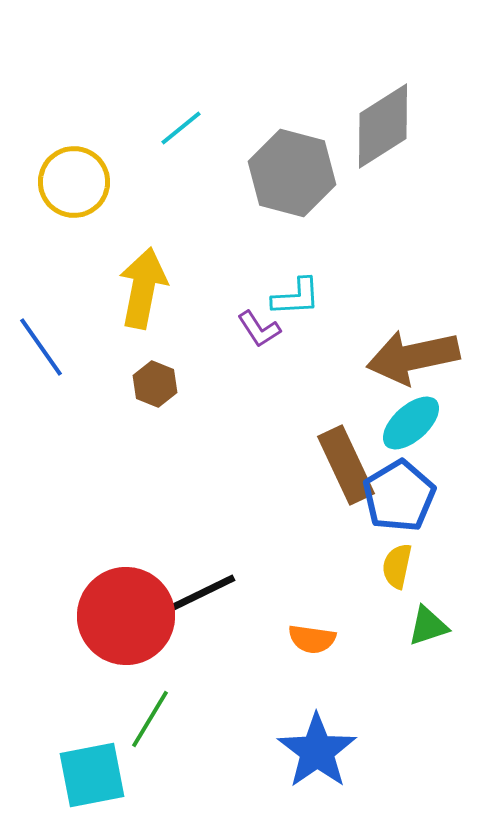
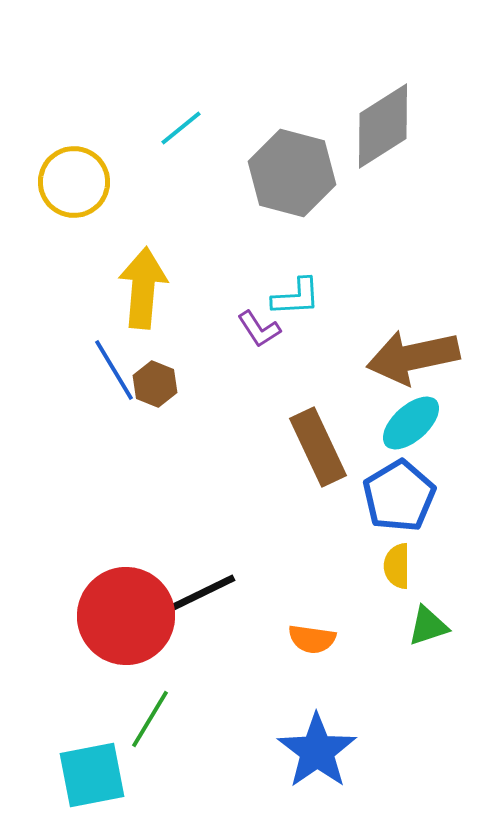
yellow arrow: rotated 6 degrees counterclockwise
blue line: moved 73 px right, 23 px down; rotated 4 degrees clockwise
brown rectangle: moved 28 px left, 18 px up
yellow semicircle: rotated 12 degrees counterclockwise
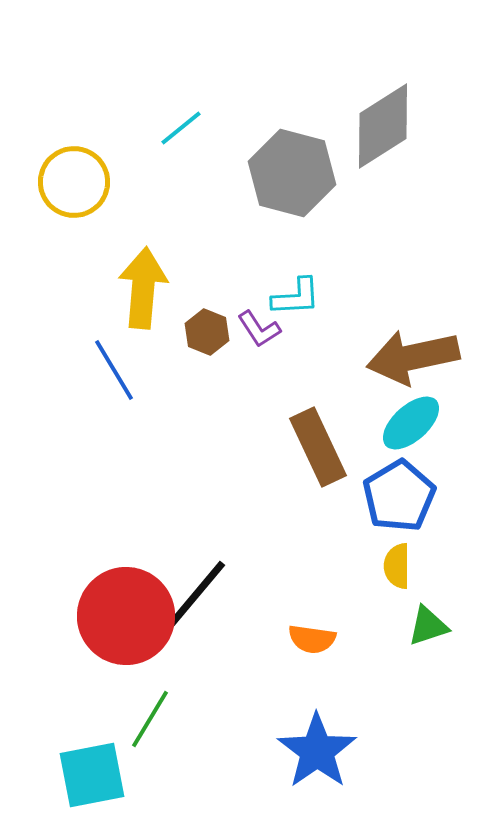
brown hexagon: moved 52 px right, 52 px up
black line: rotated 24 degrees counterclockwise
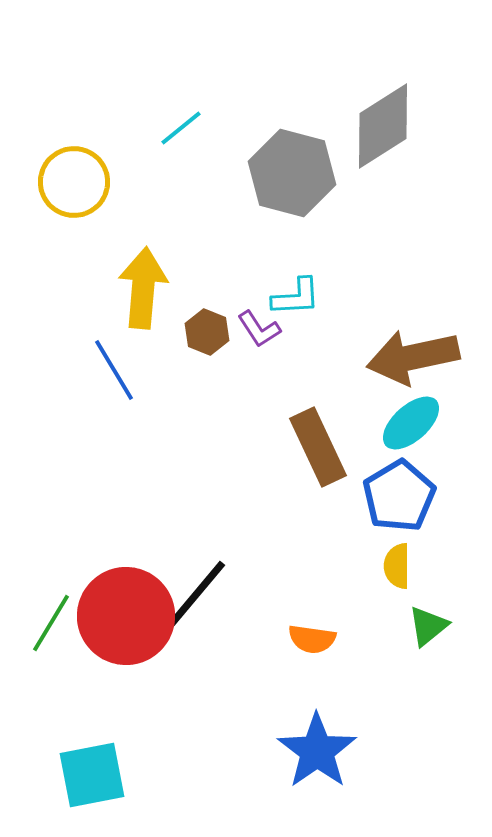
green triangle: rotated 21 degrees counterclockwise
green line: moved 99 px left, 96 px up
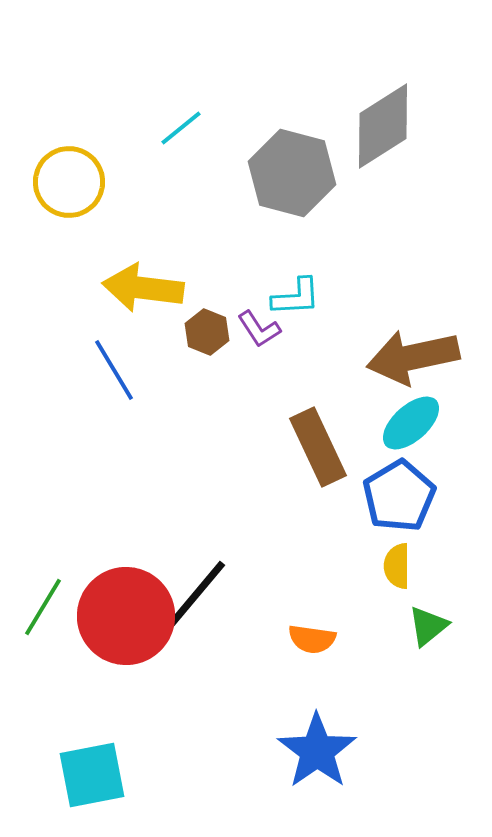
yellow circle: moved 5 px left
yellow arrow: rotated 88 degrees counterclockwise
green line: moved 8 px left, 16 px up
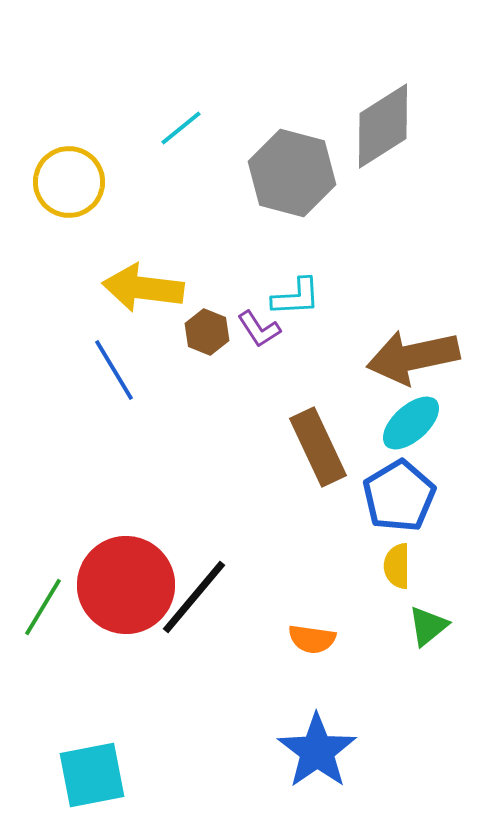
red circle: moved 31 px up
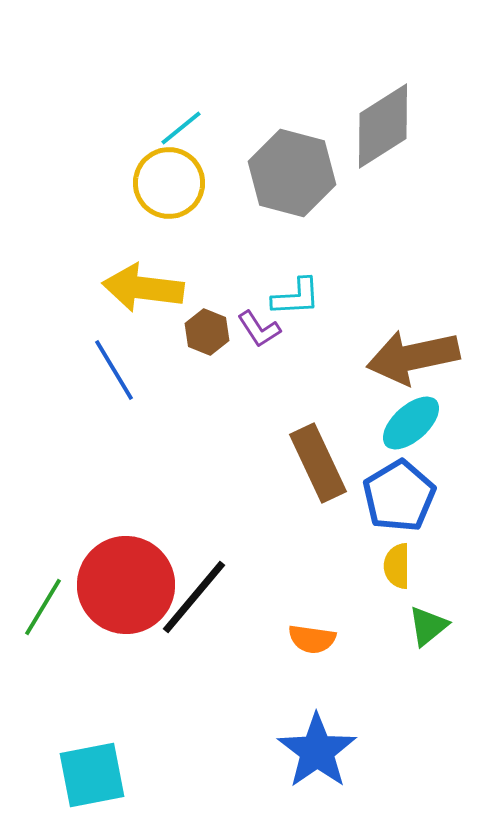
yellow circle: moved 100 px right, 1 px down
brown rectangle: moved 16 px down
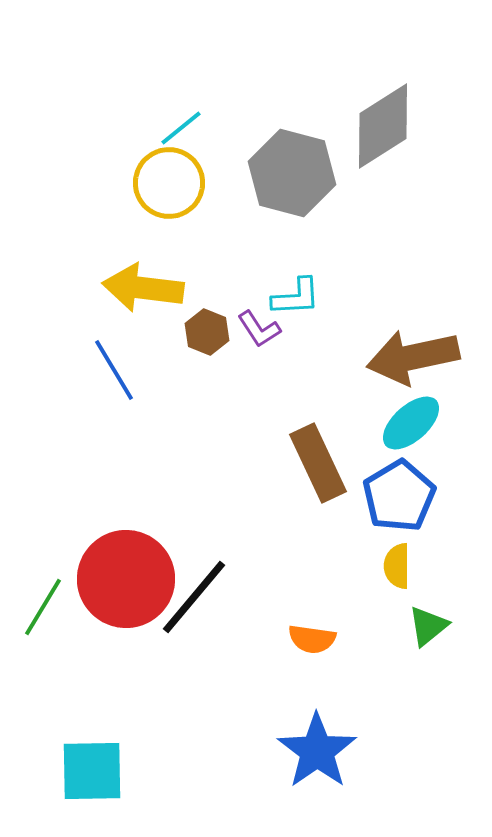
red circle: moved 6 px up
cyan square: moved 4 px up; rotated 10 degrees clockwise
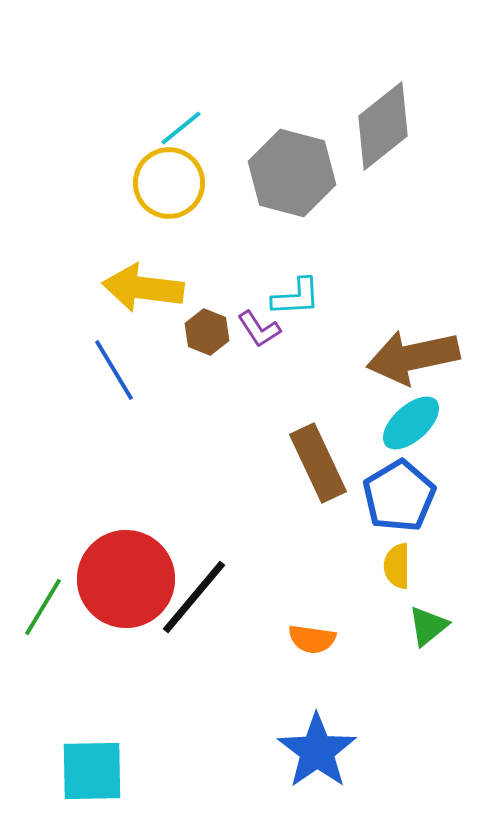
gray diamond: rotated 6 degrees counterclockwise
